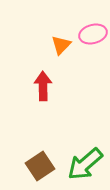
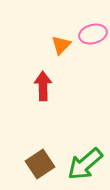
brown square: moved 2 px up
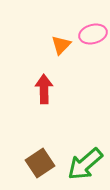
red arrow: moved 1 px right, 3 px down
brown square: moved 1 px up
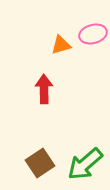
orange triangle: rotated 30 degrees clockwise
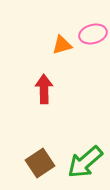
orange triangle: moved 1 px right
green arrow: moved 2 px up
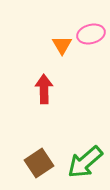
pink ellipse: moved 2 px left
orange triangle: rotated 45 degrees counterclockwise
brown square: moved 1 px left
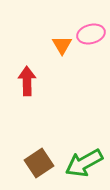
red arrow: moved 17 px left, 8 px up
green arrow: moved 1 px left, 1 px down; rotated 12 degrees clockwise
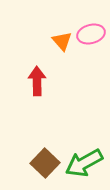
orange triangle: moved 4 px up; rotated 10 degrees counterclockwise
red arrow: moved 10 px right
brown square: moved 6 px right; rotated 12 degrees counterclockwise
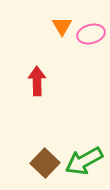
orange triangle: moved 15 px up; rotated 10 degrees clockwise
green arrow: moved 2 px up
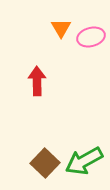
orange triangle: moved 1 px left, 2 px down
pink ellipse: moved 3 px down
